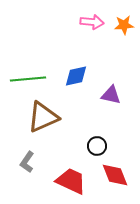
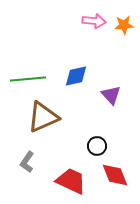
pink arrow: moved 2 px right, 1 px up
purple triangle: rotated 35 degrees clockwise
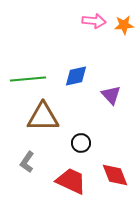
brown triangle: rotated 24 degrees clockwise
black circle: moved 16 px left, 3 px up
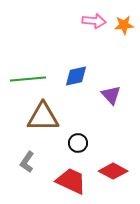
black circle: moved 3 px left
red diamond: moved 2 px left, 4 px up; rotated 40 degrees counterclockwise
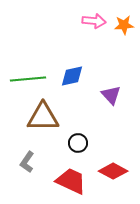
blue diamond: moved 4 px left
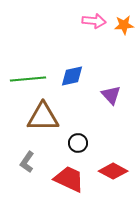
red trapezoid: moved 2 px left, 2 px up
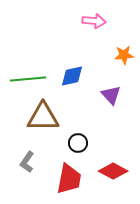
orange star: moved 30 px down
red trapezoid: rotated 76 degrees clockwise
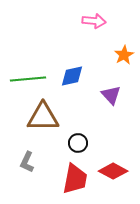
orange star: rotated 24 degrees counterclockwise
gray L-shape: rotated 10 degrees counterclockwise
red trapezoid: moved 6 px right
